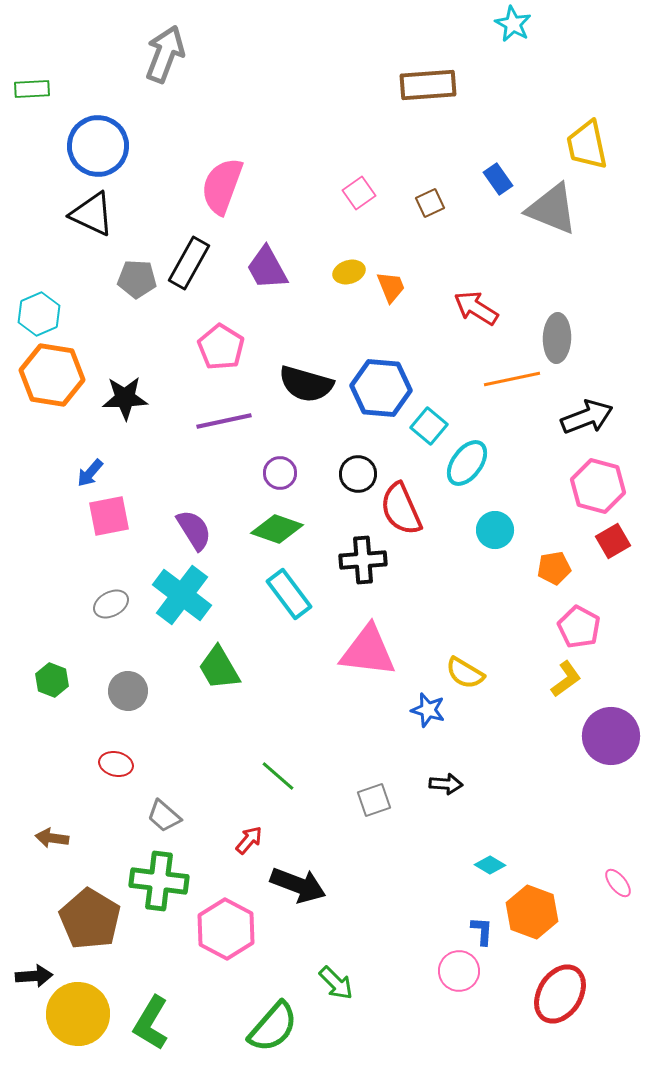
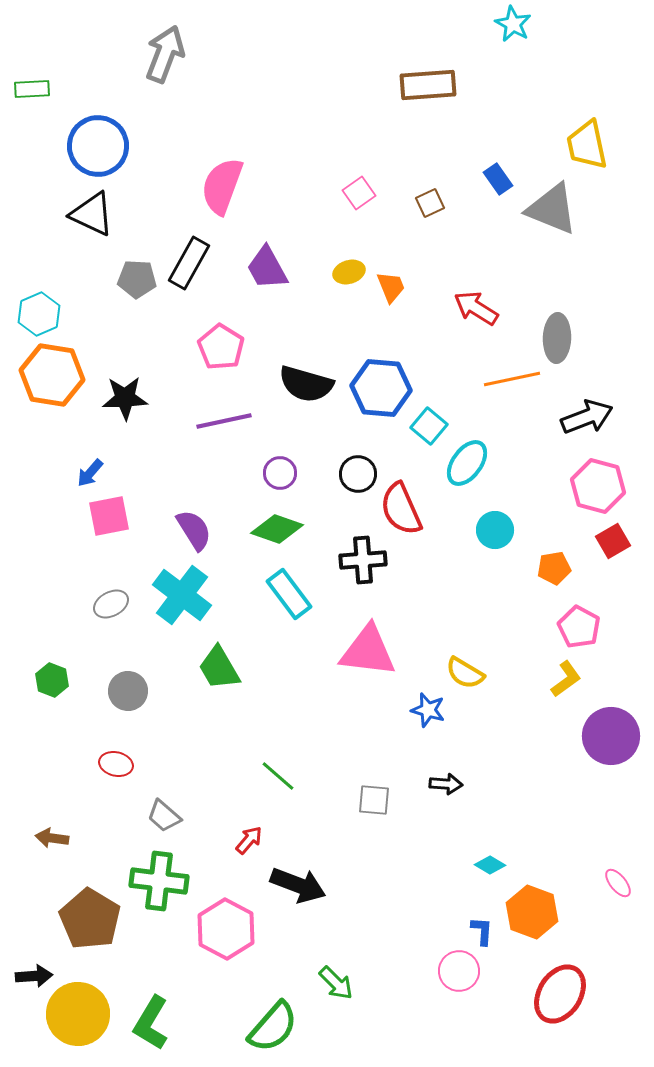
gray square at (374, 800): rotated 24 degrees clockwise
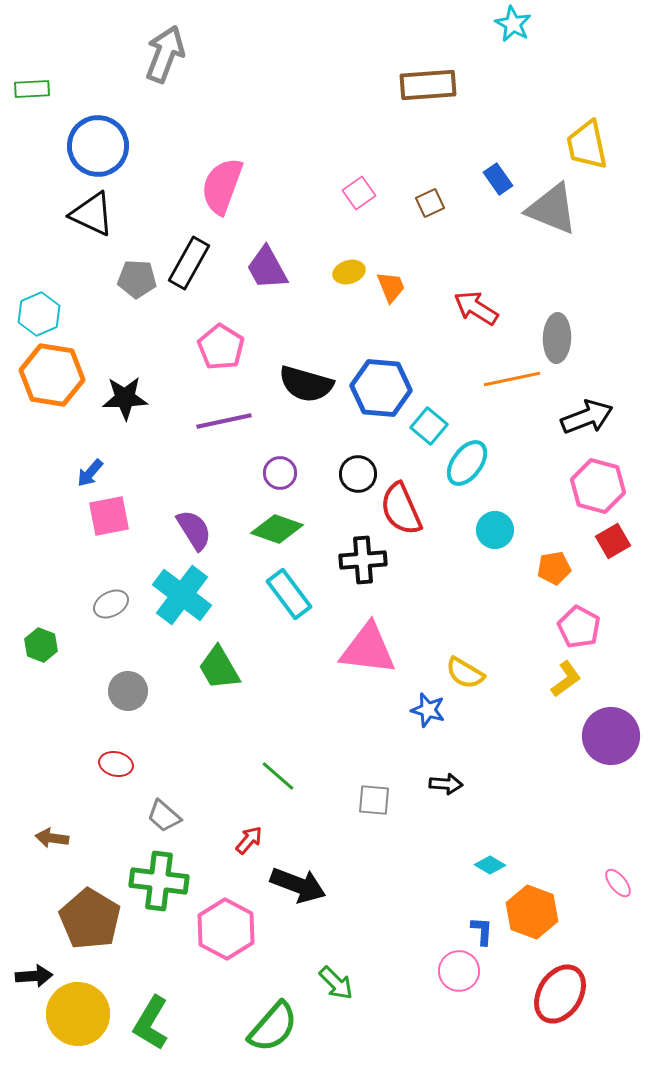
pink triangle at (368, 651): moved 2 px up
green hexagon at (52, 680): moved 11 px left, 35 px up
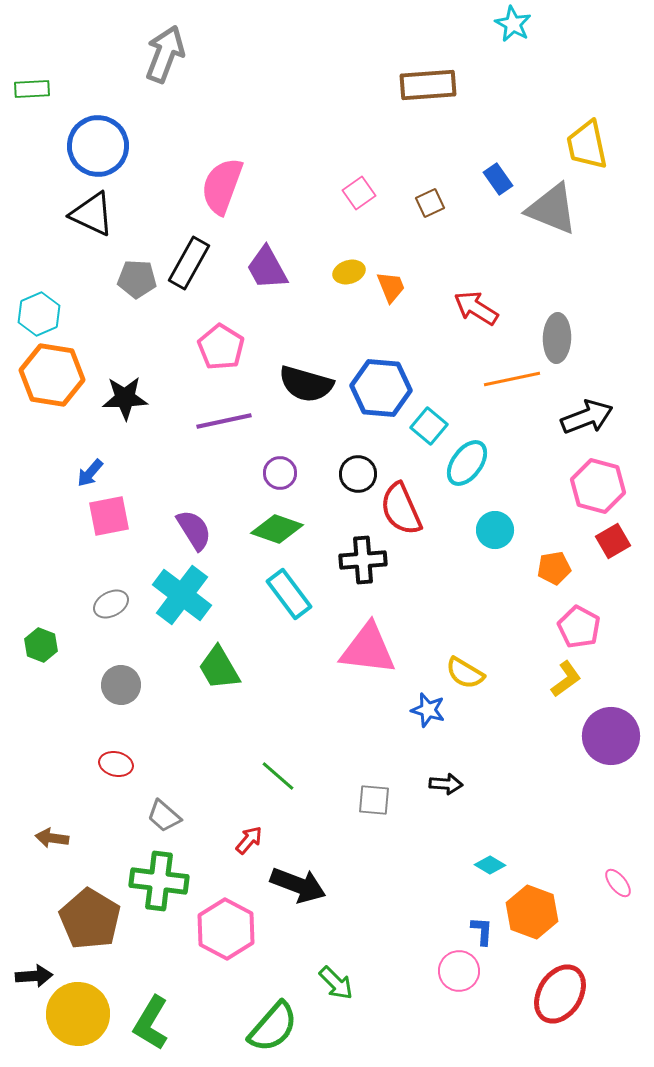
gray circle at (128, 691): moved 7 px left, 6 px up
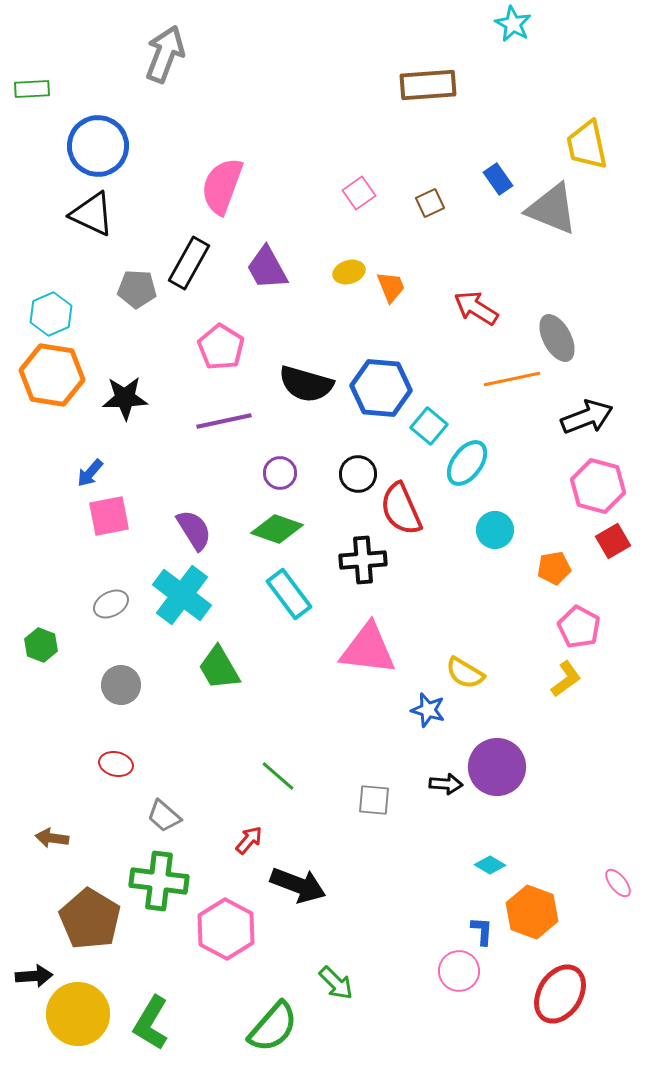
gray pentagon at (137, 279): moved 10 px down
cyan hexagon at (39, 314): moved 12 px right
gray ellipse at (557, 338): rotated 30 degrees counterclockwise
purple circle at (611, 736): moved 114 px left, 31 px down
